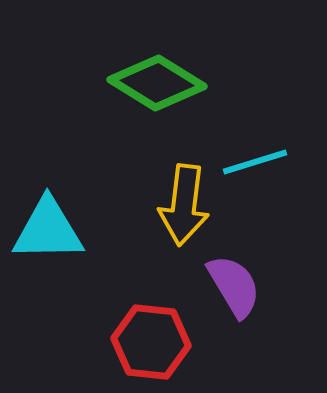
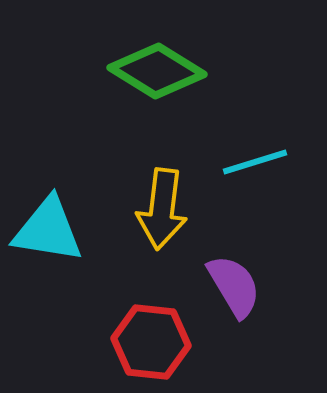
green diamond: moved 12 px up
yellow arrow: moved 22 px left, 4 px down
cyan triangle: rotated 10 degrees clockwise
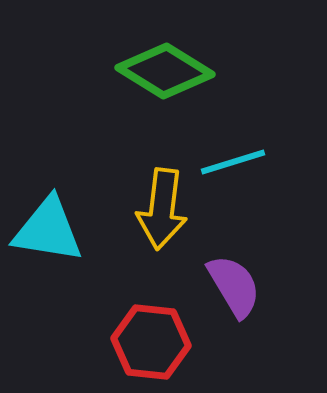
green diamond: moved 8 px right
cyan line: moved 22 px left
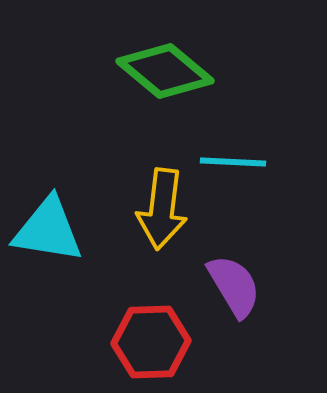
green diamond: rotated 8 degrees clockwise
cyan line: rotated 20 degrees clockwise
red hexagon: rotated 8 degrees counterclockwise
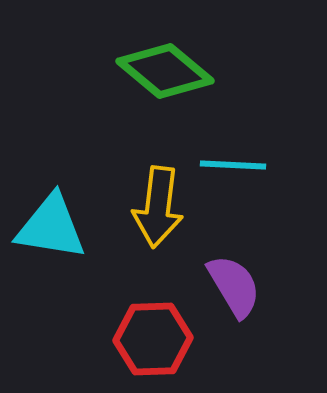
cyan line: moved 3 px down
yellow arrow: moved 4 px left, 2 px up
cyan triangle: moved 3 px right, 3 px up
red hexagon: moved 2 px right, 3 px up
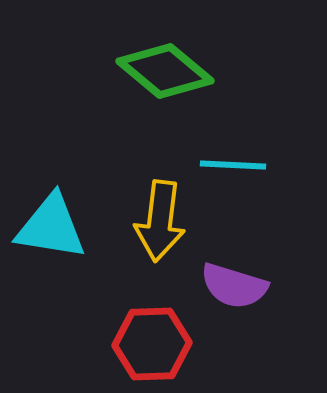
yellow arrow: moved 2 px right, 14 px down
purple semicircle: rotated 138 degrees clockwise
red hexagon: moved 1 px left, 5 px down
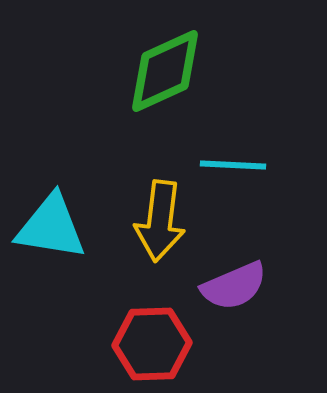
green diamond: rotated 64 degrees counterclockwise
purple semicircle: rotated 40 degrees counterclockwise
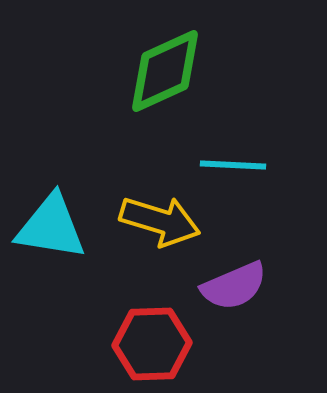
yellow arrow: rotated 80 degrees counterclockwise
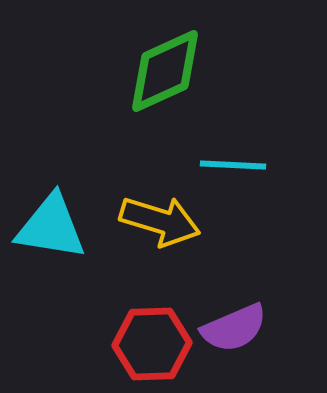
purple semicircle: moved 42 px down
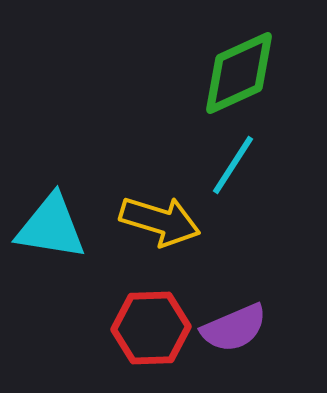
green diamond: moved 74 px right, 2 px down
cyan line: rotated 60 degrees counterclockwise
red hexagon: moved 1 px left, 16 px up
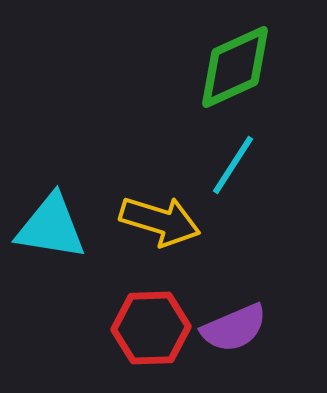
green diamond: moved 4 px left, 6 px up
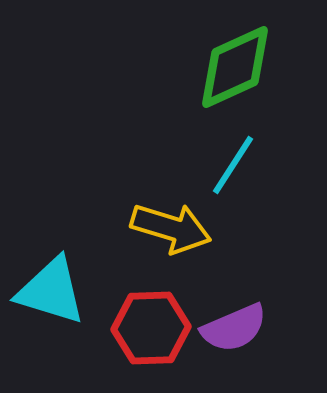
yellow arrow: moved 11 px right, 7 px down
cyan triangle: moved 64 px down; rotated 8 degrees clockwise
